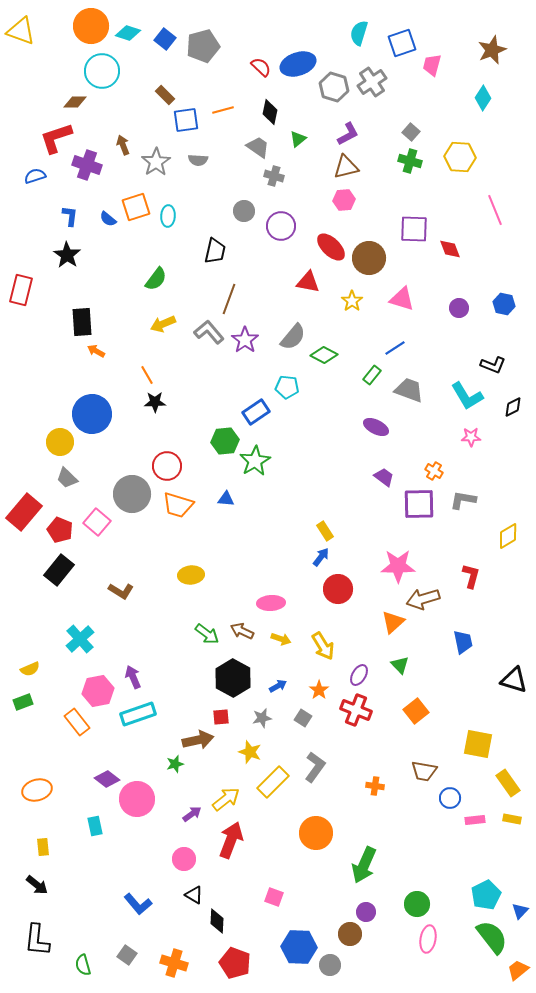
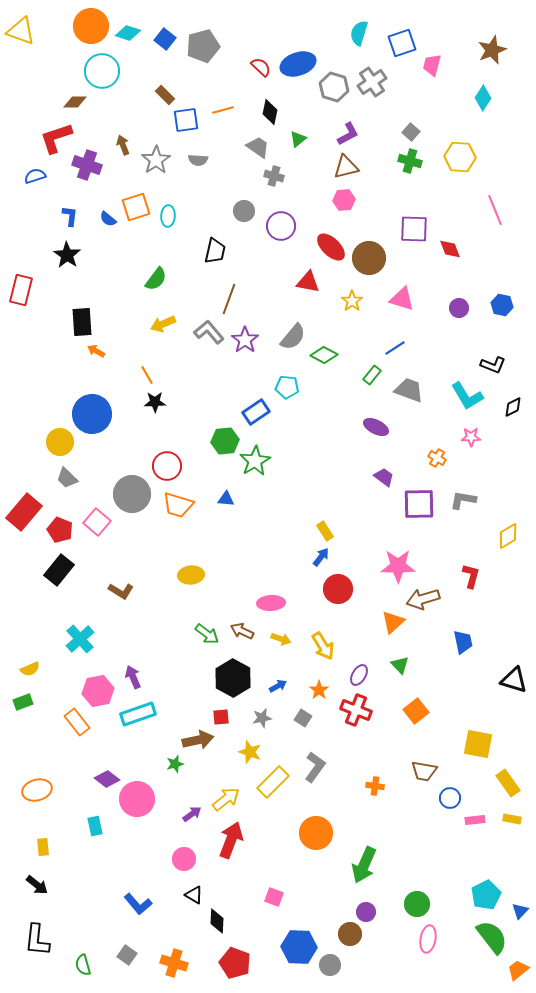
gray star at (156, 162): moved 2 px up
blue hexagon at (504, 304): moved 2 px left, 1 px down
orange cross at (434, 471): moved 3 px right, 13 px up
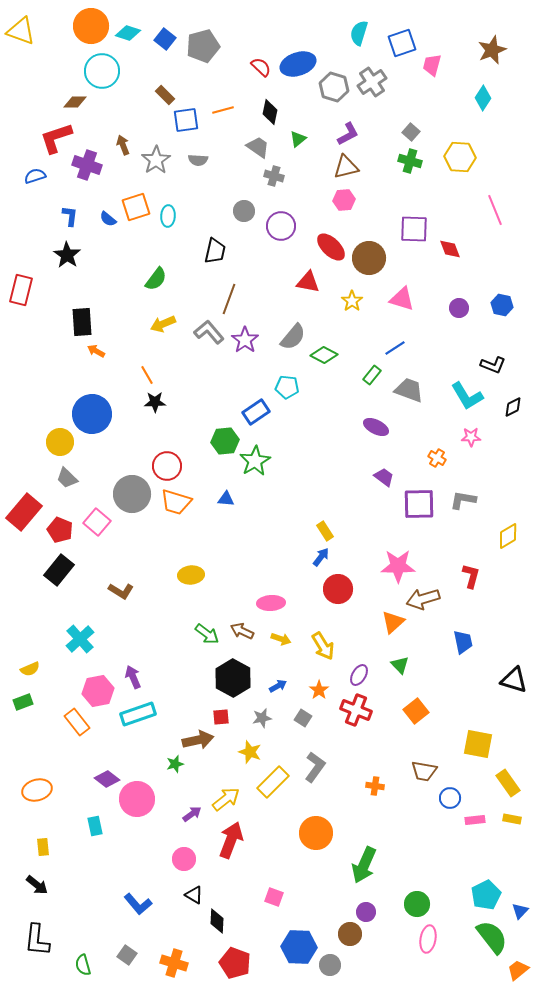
orange trapezoid at (178, 505): moved 2 px left, 3 px up
